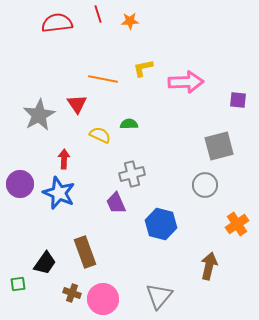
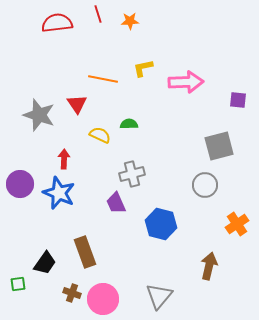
gray star: rotated 24 degrees counterclockwise
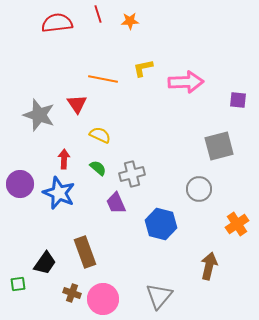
green semicircle: moved 31 px left, 44 px down; rotated 42 degrees clockwise
gray circle: moved 6 px left, 4 px down
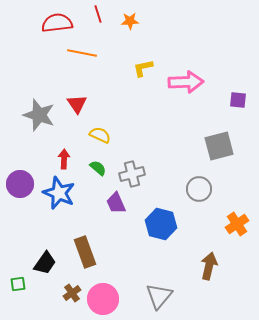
orange line: moved 21 px left, 26 px up
brown cross: rotated 36 degrees clockwise
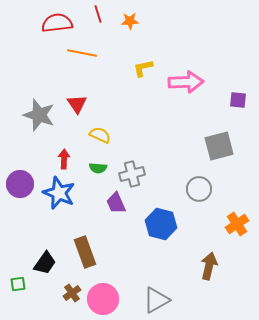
green semicircle: rotated 144 degrees clockwise
gray triangle: moved 3 px left, 4 px down; rotated 20 degrees clockwise
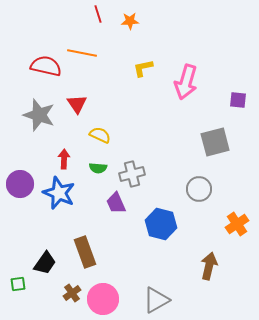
red semicircle: moved 11 px left, 43 px down; rotated 20 degrees clockwise
pink arrow: rotated 108 degrees clockwise
gray square: moved 4 px left, 4 px up
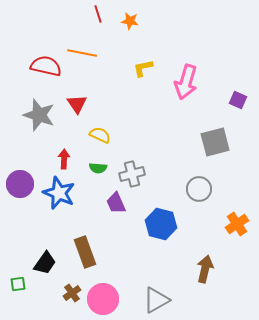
orange star: rotated 12 degrees clockwise
purple square: rotated 18 degrees clockwise
brown arrow: moved 4 px left, 3 px down
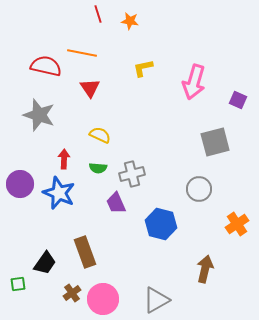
pink arrow: moved 8 px right
red triangle: moved 13 px right, 16 px up
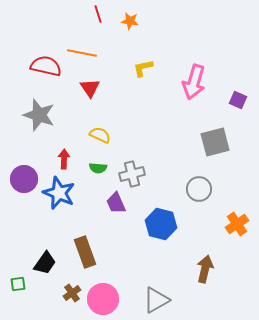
purple circle: moved 4 px right, 5 px up
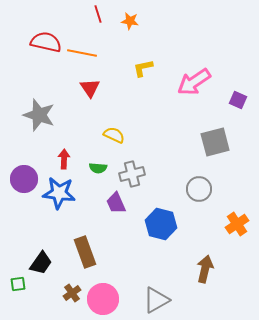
red semicircle: moved 24 px up
pink arrow: rotated 40 degrees clockwise
yellow semicircle: moved 14 px right
blue star: rotated 16 degrees counterclockwise
black trapezoid: moved 4 px left
